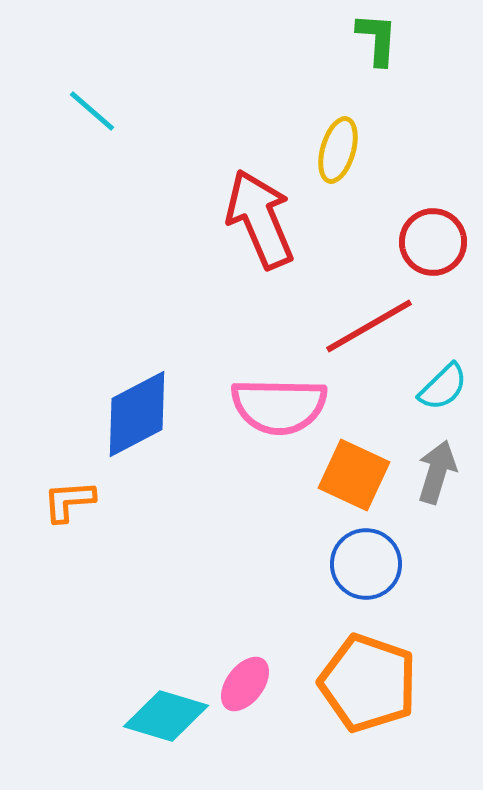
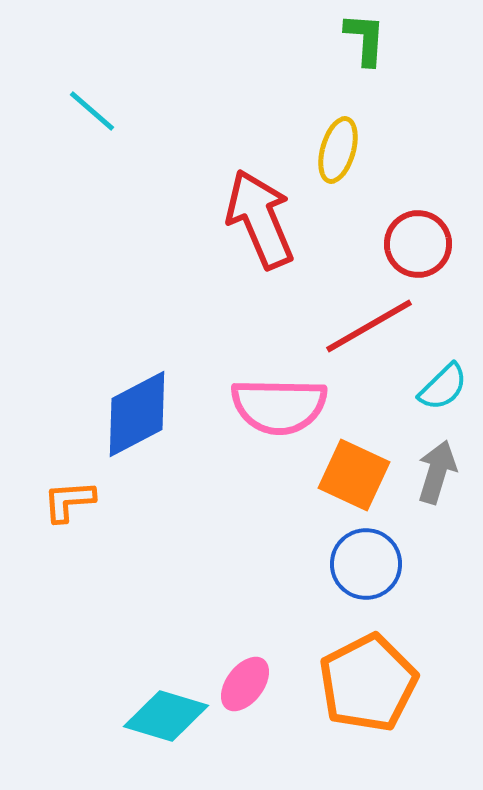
green L-shape: moved 12 px left
red circle: moved 15 px left, 2 px down
orange pentagon: rotated 26 degrees clockwise
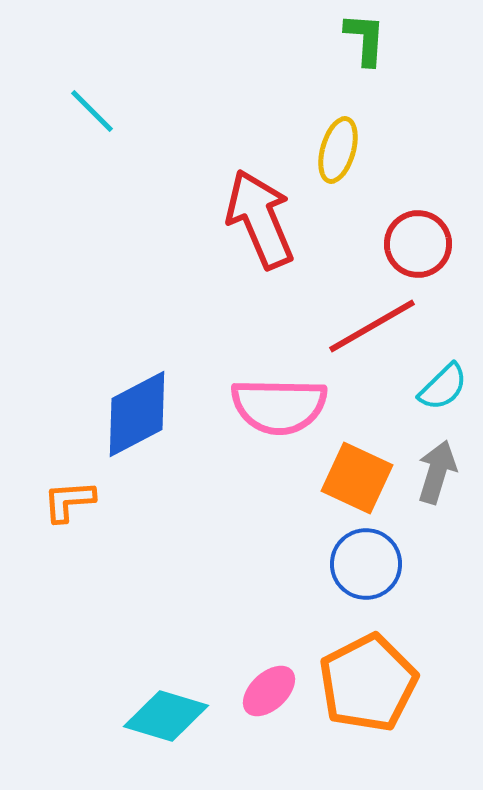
cyan line: rotated 4 degrees clockwise
red line: moved 3 px right
orange square: moved 3 px right, 3 px down
pink ellipse: moved 24 px right, 7 px down; rotated 10 degrees clockwise
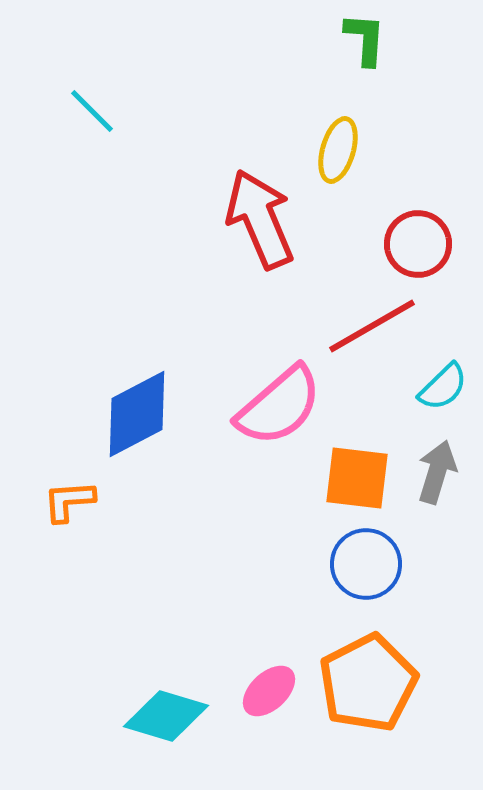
pink semicircle: rotated 42 degrees counterclockwise
orange square: rotated 18 degrees counterclockwise
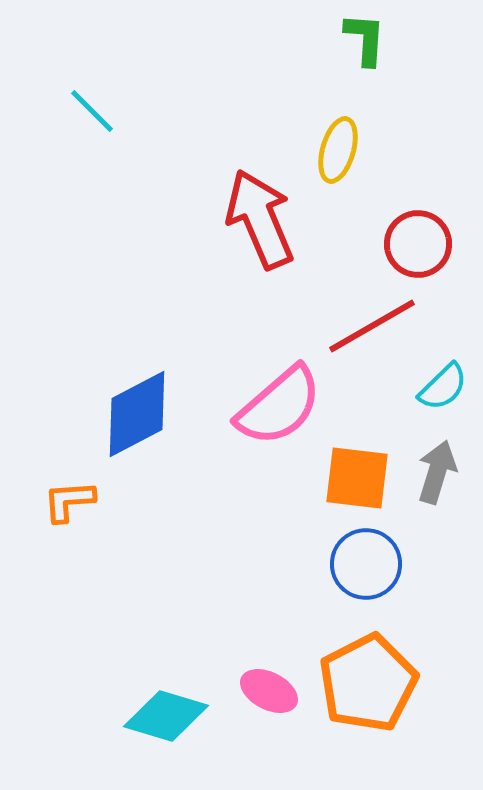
pink ellipse: rotated 70 degrees clockwise
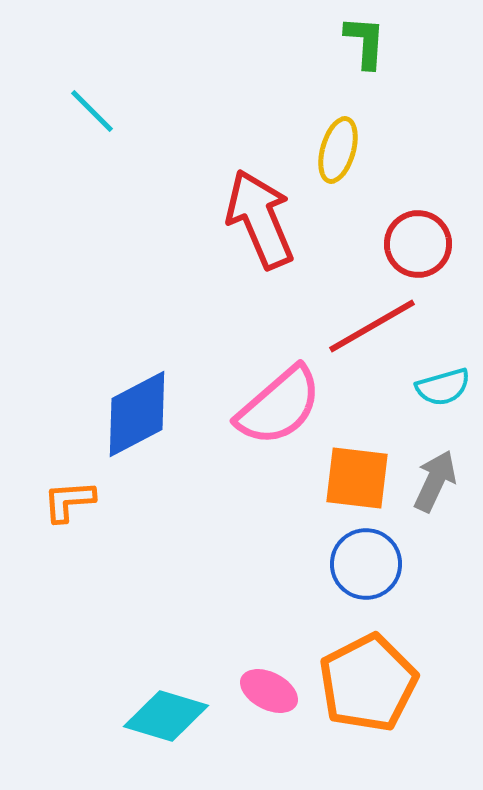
green L-shape: moved 3 px down
cyan semicircle: rotated 28 degrees clockwise
gray arrow: moved 2 px left, 9 px down; rotated 8 degrees clockwise
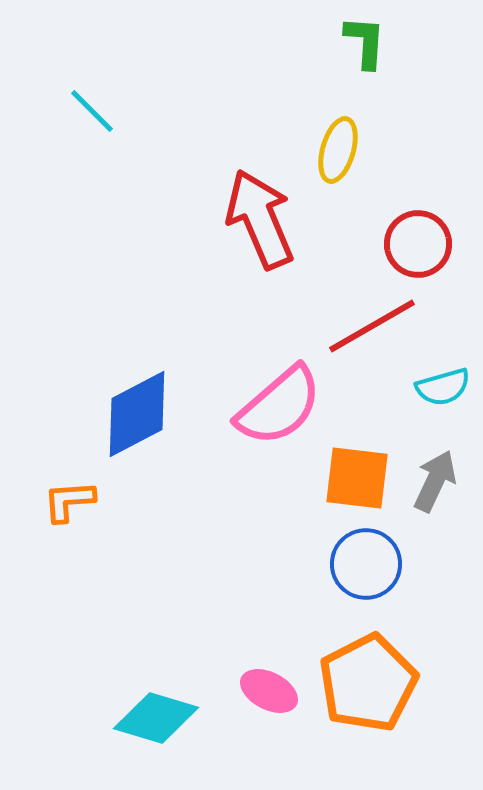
cyan diamond: moved 10 px left, 2 px down
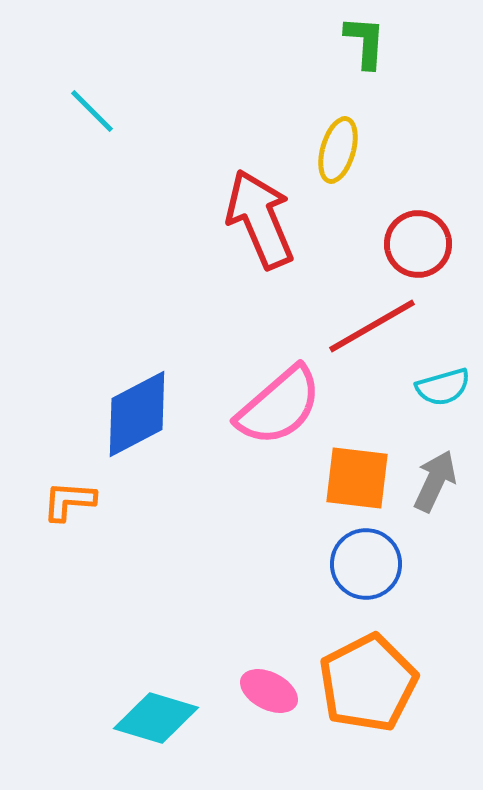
orange L-shape: rotated 8 degrees clockwise
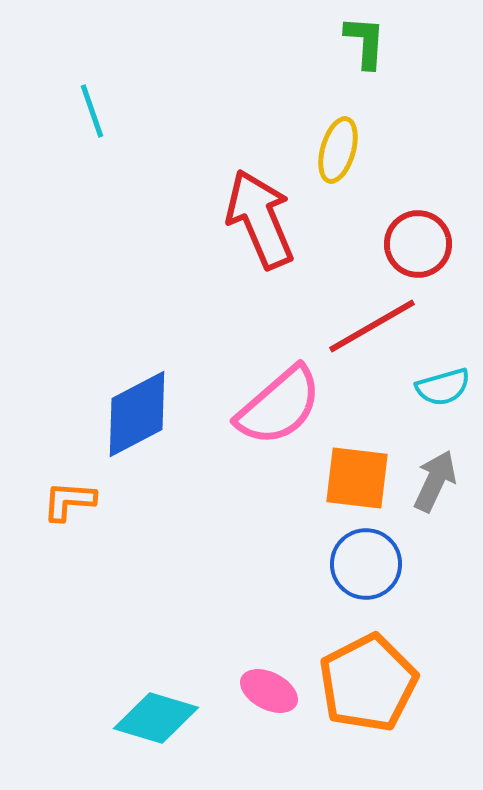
cyan line: rotated 26 degrees clockwise
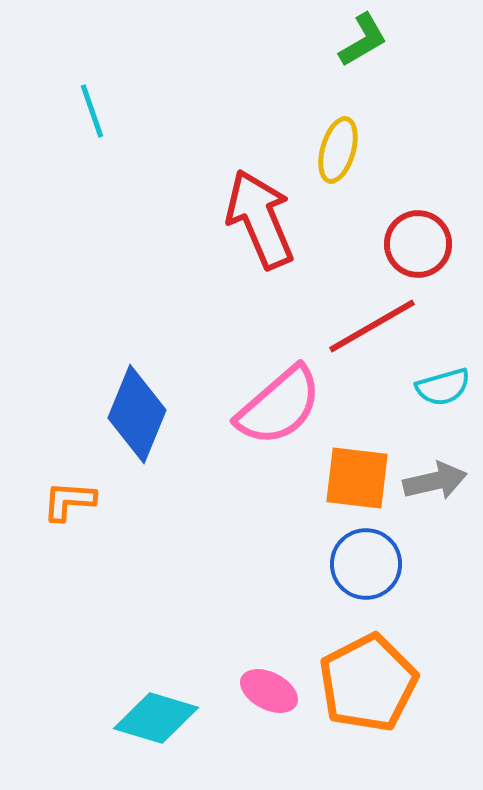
green L-shape: moved 2 px left, 2 px up; rotated 56 degrees clockwise
blue diamond: rotated 40 degrees counterclockwise
gray arrow: rotated 52 degrees clockwise
